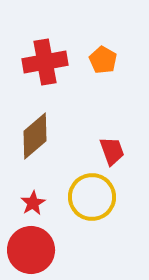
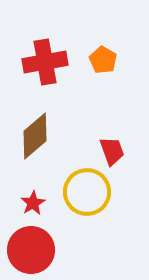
yellow circle: moved 5 px left, 5 px up
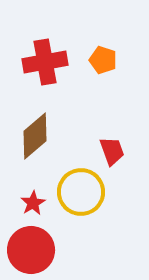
orange pentagon: rotated 12 degrees counterclockwise
yellow circle: moved 6 px left
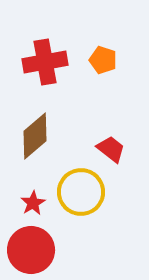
red trapezoid: moved 1 px left, 2 px up; rotated 32 degrees counterclockwise
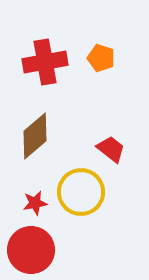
orange pentagon: moved 2 px left, 2 px up
red star: moved 2 px right; rotated 20 degrees clockwise
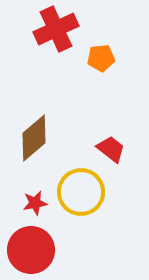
orange pentagon: rotated 24 degrees counterclockwise
red cross: moved 11 px right, 33 px up; rotated 15 degrees counterclockwise
brown diamond: moved 1 px left, 2 px down
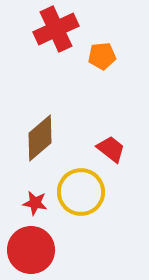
orange pentagon: moved 1 px right, 2 px up
brown diamond: moved 6 px right
red star: rotated 20 degrees clockwise
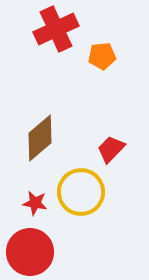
red trapezoid: rotated 84 degrees counterclockwise
red circle: moved 1 px left, 2 px down
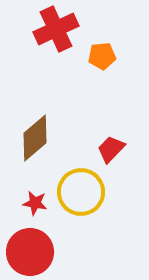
brown diamond: moved 5 px left
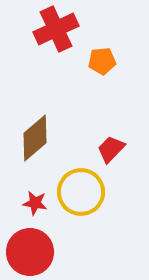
orange pentagon: moved 5 px down
